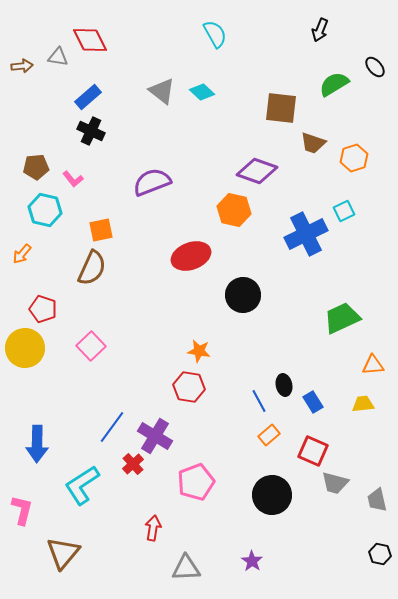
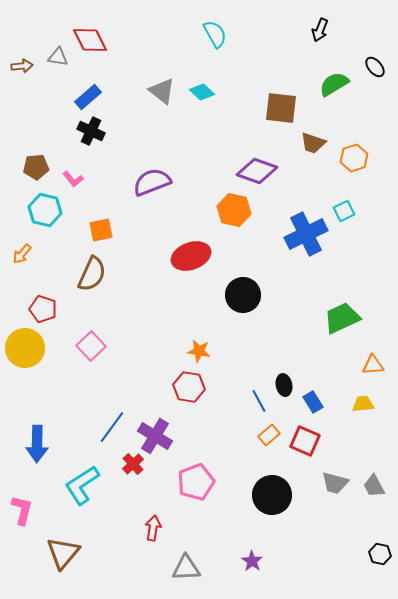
brown semicircle at (92, 268): moved 6 px down
red square at (313, 451): moved 8 px left, 10 px up
gray trapezoid at (377, 500): moved 3 px left, 14 px up; rotated 15 degrees counterclockwise
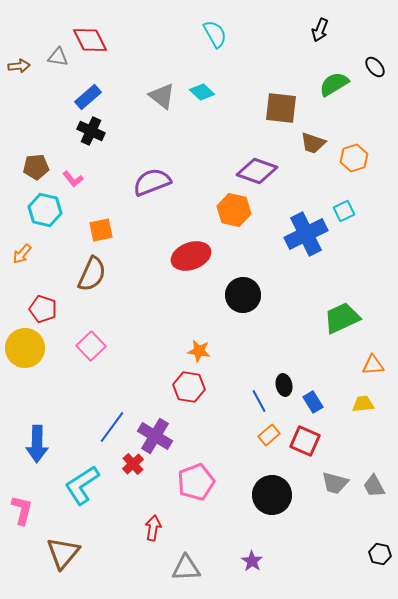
brown arrow at (22, 66): moved 3 px left
gray triangle at (162, 91): moved 5 px down
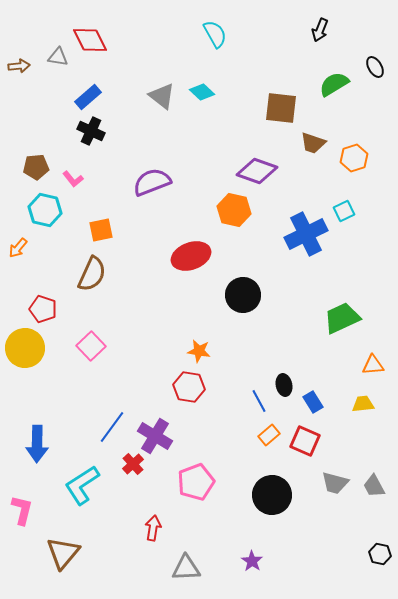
black ellipse at (375, 67): rotated 10 degrees clockwise
orange arrow at (22, 254): moved 4 px left, 6 px up
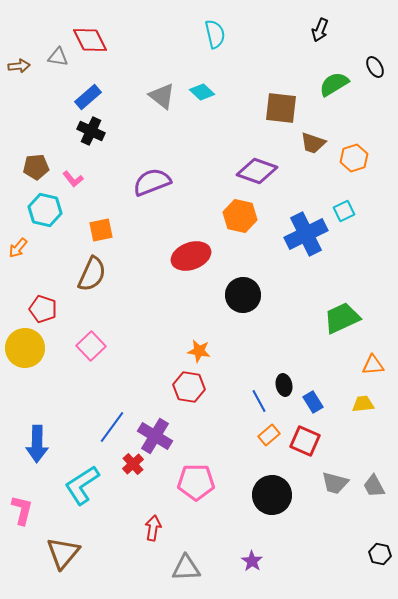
cyan semicircle at (215, 34): rotated 16 degrees clockwise
orange hexagon at (234, 210): moved 6 px right, 6 px down
pink pentagon at (196, 482): rotated 21 degrees clockwise
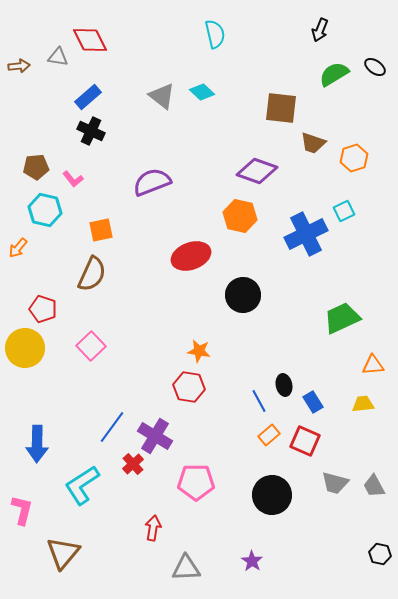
black ellipse at (375, 67): rotated 25 degrees counterclockwise
green semicircle at (334, 84): moved 10 px up
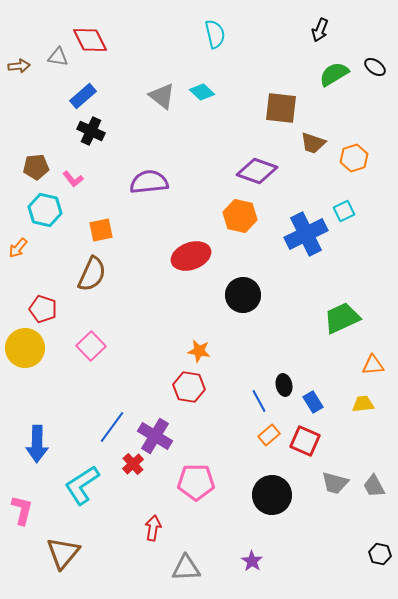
blue rectangle at (88, 97): moved 5 px left, 1 px up
purple semicircle at (152, 182): moved 3 px left; rotated 15 degrees clockwise
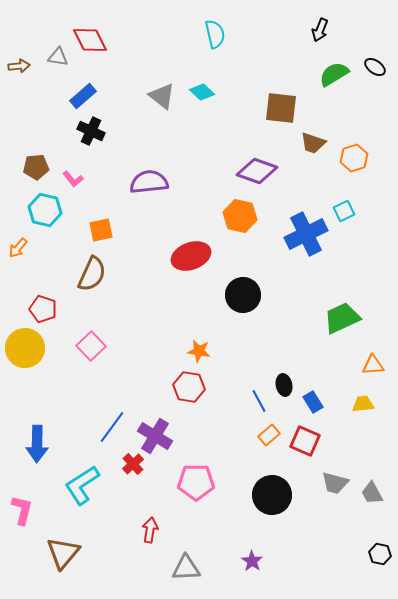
gray trapezoid at (374, 486): moved 2 px left, 7 px down
red arrow at (153, 528): moved 3 px left, 2 px down
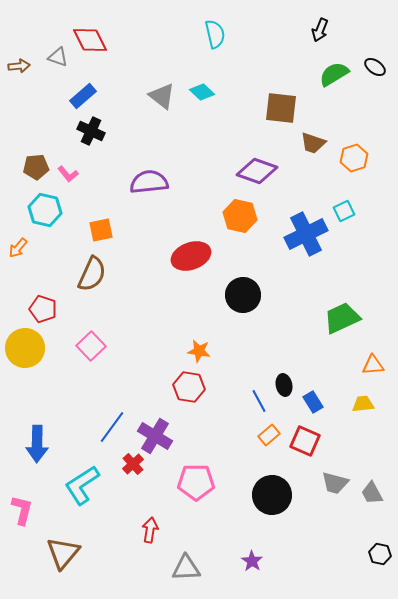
gray triangle at (58, 57): rotated 10 degrees clockwise
pink L-shape at (73, 179): moved 5 px left, 5 px up
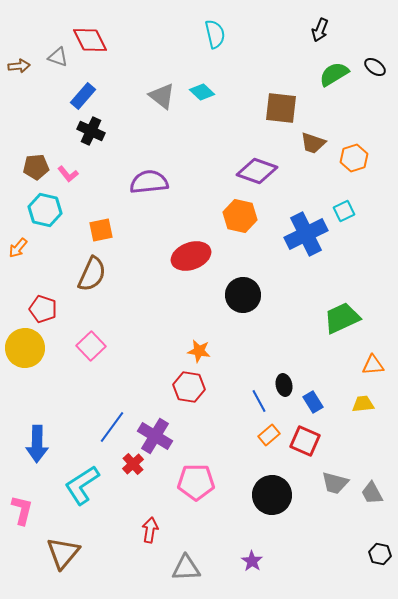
blue rectangle at (83, 96): rotated 8 degrees counterclockwise
